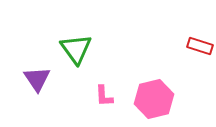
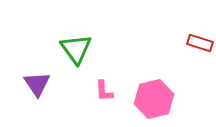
red rectangle: moved 3 px up
purple triangle: moved 5 px down
pink L-shape: moved 5 px up
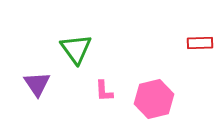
red rectangle: rotated 20 degrees counterclockwise
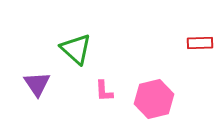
green triangle: rotated 12 degrees counterclockwise
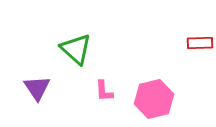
purple triangle: moved 4 px down
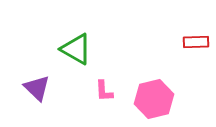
red rectangle: moved 4 px left, 1 px up
green triangle: rotated 12 degrees counterclockwise
purple triangle: rotated 12 degrees counterclockwise
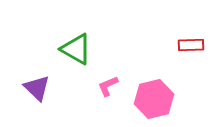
red rectangle: moved 5 px left, 3 px down
pink L-shape: moved 4 px right, 5 px up; rotated 70 degrees clockwise
